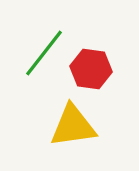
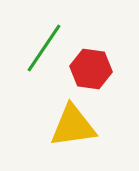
green line: moved 5 px up; rotated 4 degrees counterclockwise
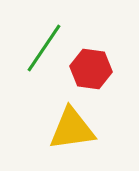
yellow triangle: moved 1 px left, 3 px down
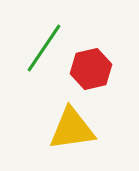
red hexagon: rotated 21 degrees counterclockwise
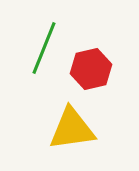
green line: rotated 12 degrees counterclockwise
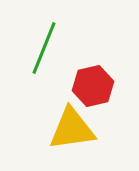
red hexagon: moved 2 px right, 17 px down
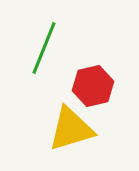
yellow triangle: moved 1 px left; rotated 9 degrees counterclockwise
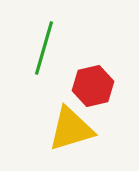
green line: rotated 6 degrees counterclockwise
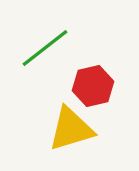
green line: moved 1 px right; rotated 36 degrees clockwise
